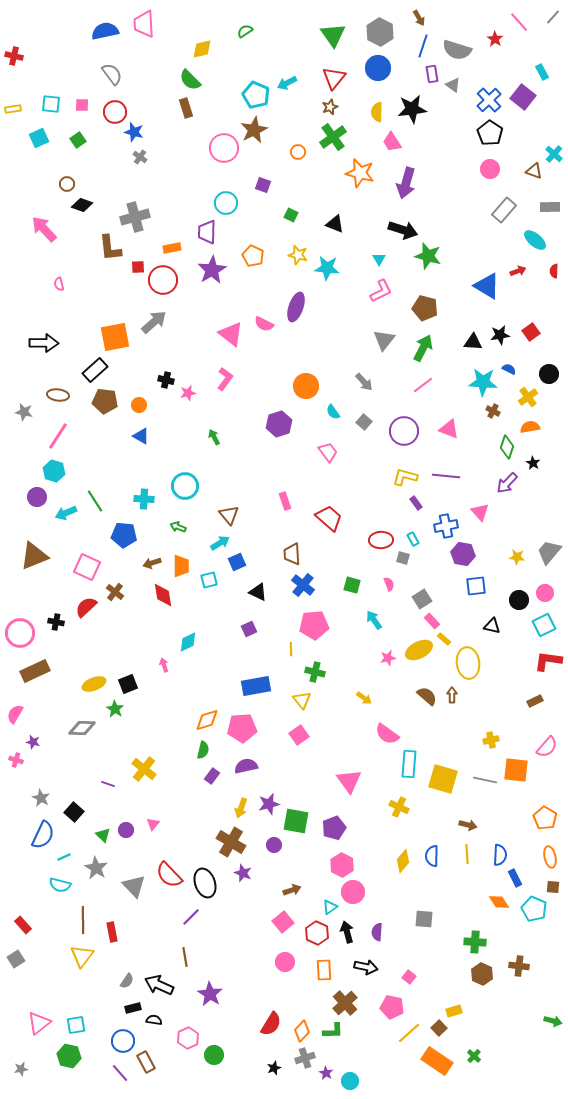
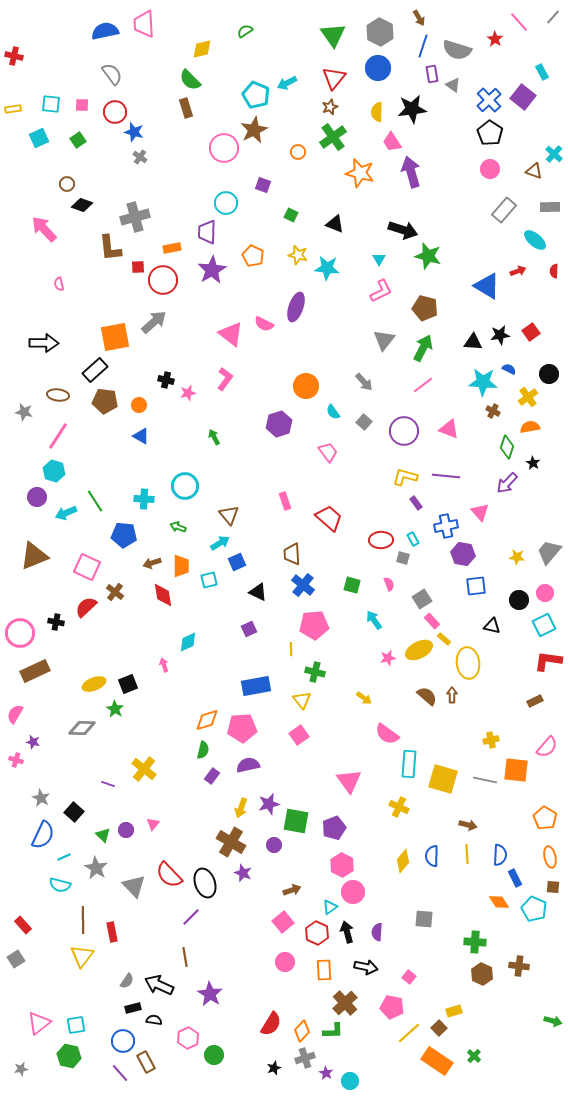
purple arrow at (406, 183): moved 5 px right, 11 px up; rotated 148 degrees clockwise
purple semicircle at (246, 766): moved 2 px right, 1 px up
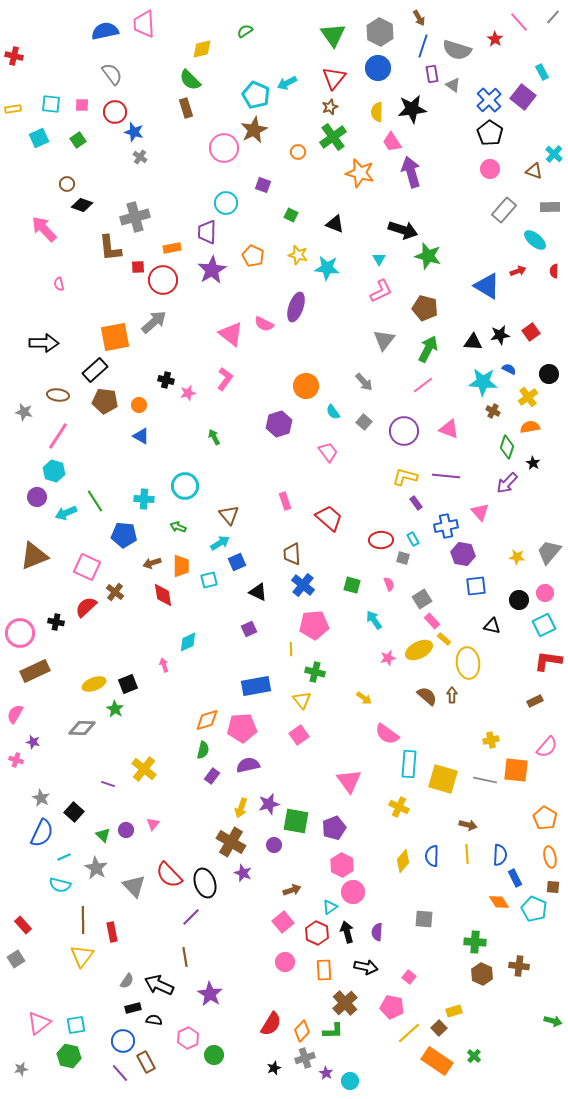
green arrow at (423, 348): moved 5 px right, 1 px down
blue semicircle at (43, 835): moved 1 px left, 2 px up
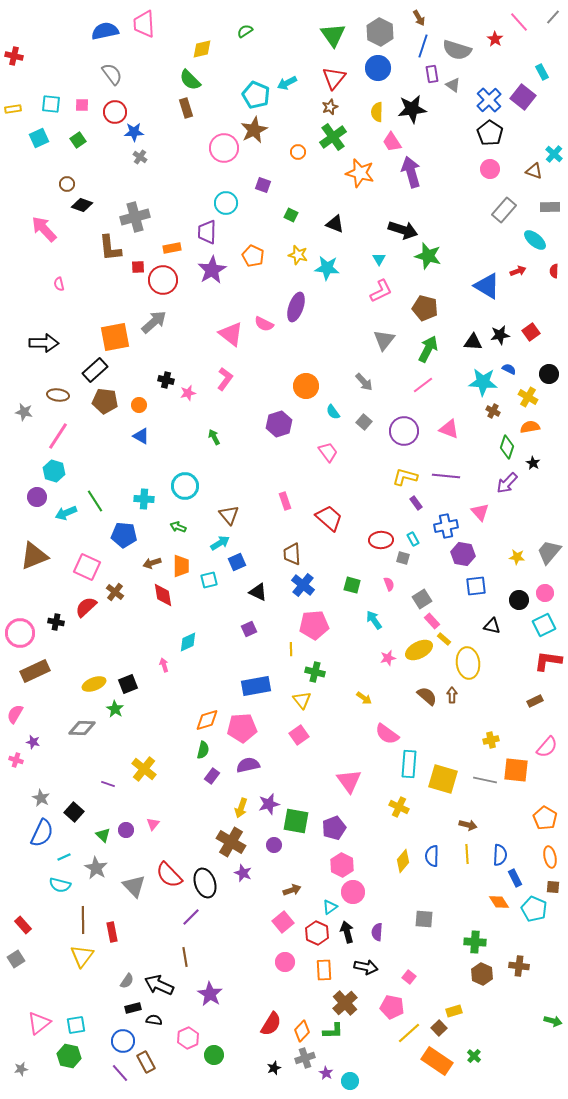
blue star at (134, 132): rotated 18 degrees counterclockwise
yellow cross at (528, 397): rotated 24 degrees counterclockwise
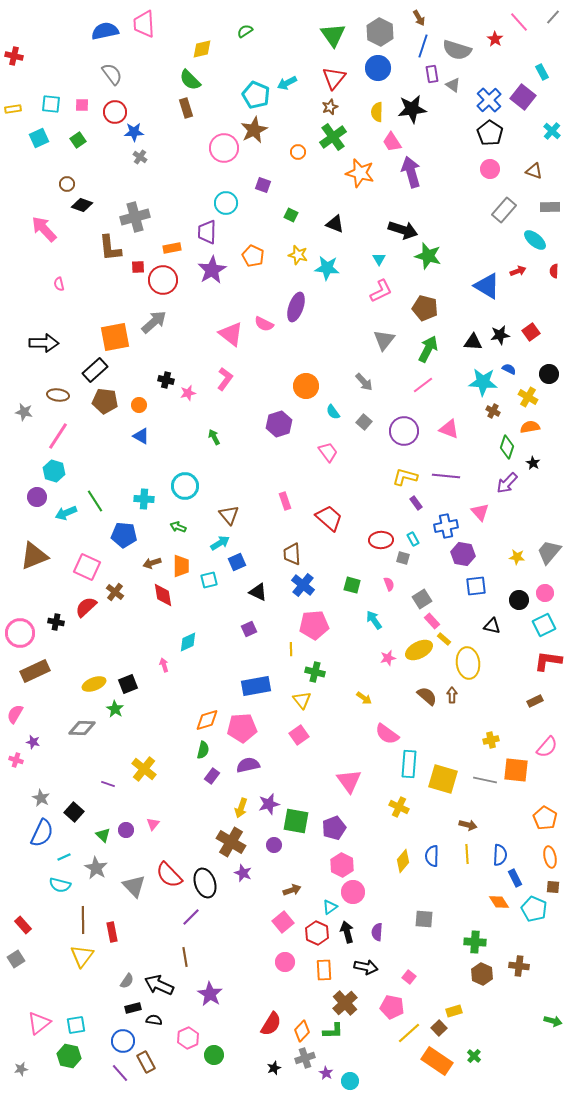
cyan cross at (554, 154): moved 2 px left, 23 px up
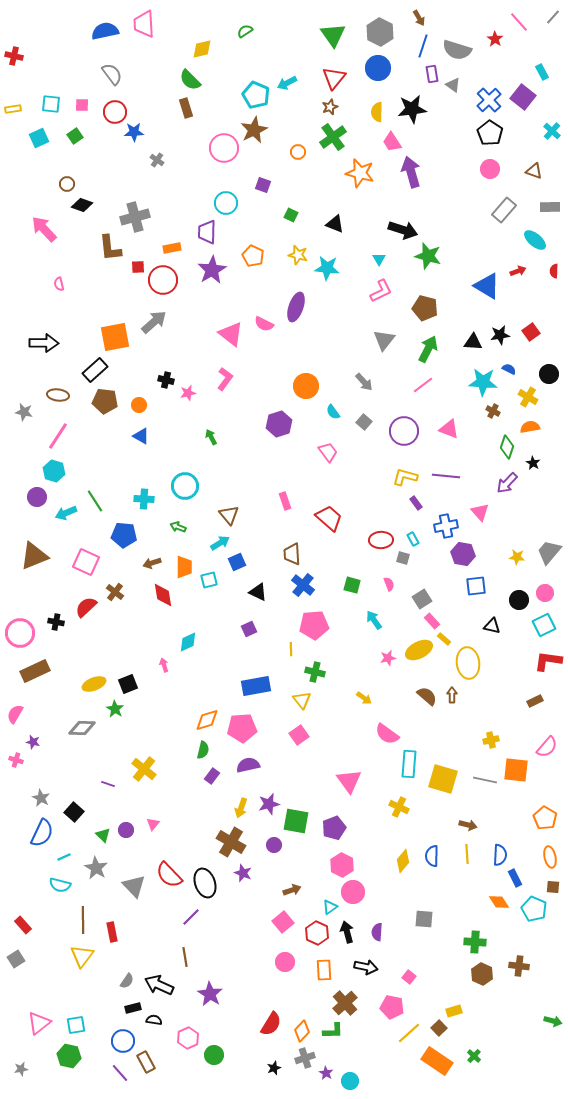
green square at (78, 140): moved 3 px left, 4 px up
gray cross at (140, 157): moved 17 px right, 3 px down
green arrow at (214, 437): moved 3 px left
orange trapezoid at (181, 566): moved 3 px right, 1 px down
pink square at (87, 567): moved 1 px left, 5 px up
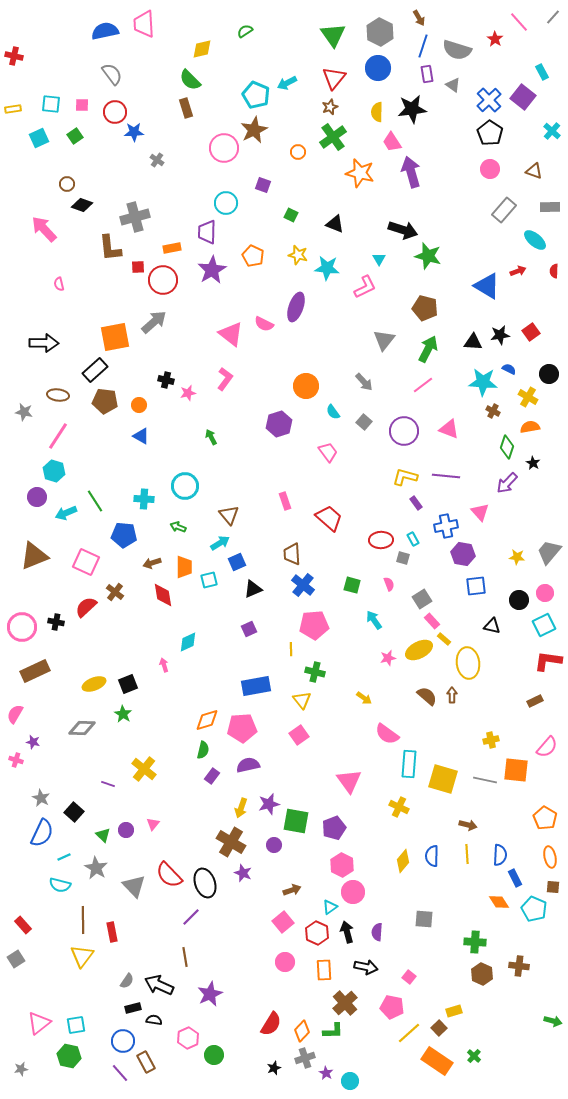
purple rectangle at (432, 74): moved 5 px left
pink L-shape at (381, 291): moved 16 px left, 4 px up
black triangle at (258, 592): moved 5 px left, 3 px up; rotated 48 degrees counterclockwise
pink circle at (20, 633): moved 2 px right, 6 px up
green star at (115, 709): moved 8 px right, 5 px down
purple star at (210, 994): rotated 15 degrees clockwise
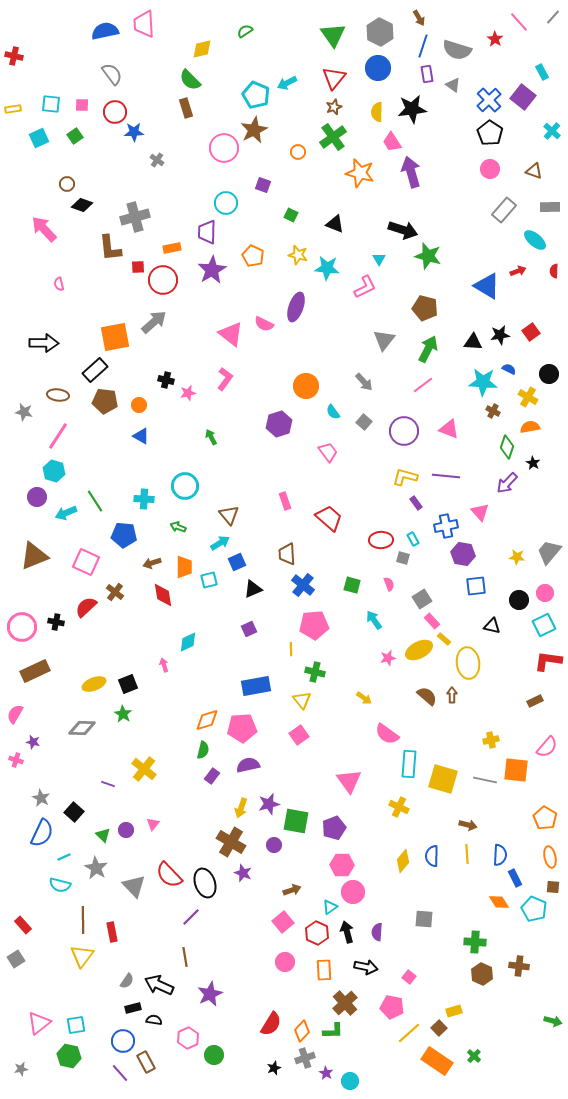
brown star at (330, 107): moved 4 px right
brown trapezoid at (292, 554): moved 5 px left
pink hexagon at (342, 865): rotated 25 degrees counterclockwise
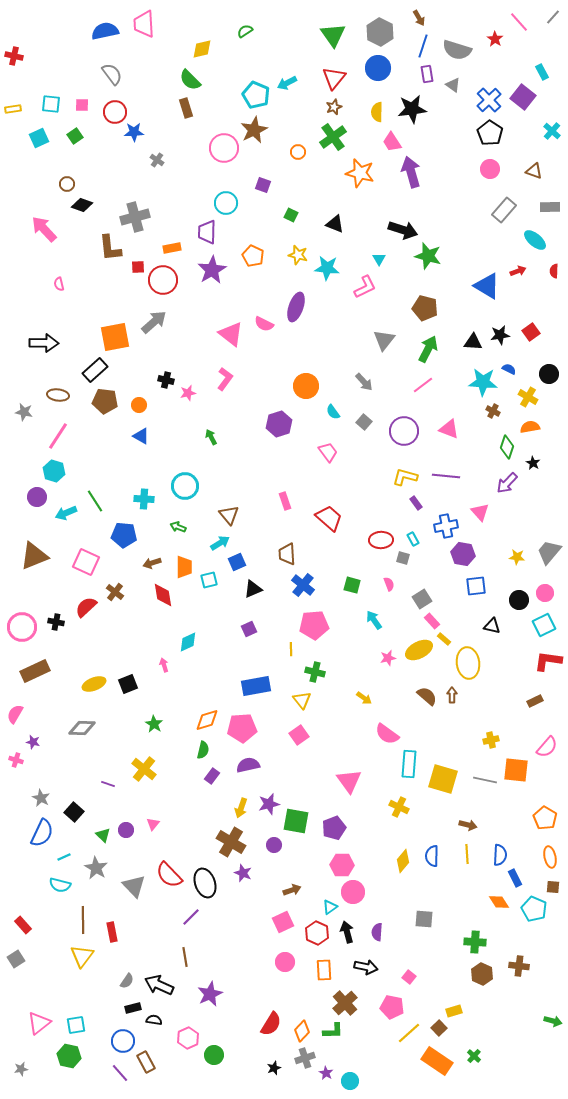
green star at (123, 714): moved 31 px right, 10 px down
pink square at (283, 922): rotated 15 degrees clockwise
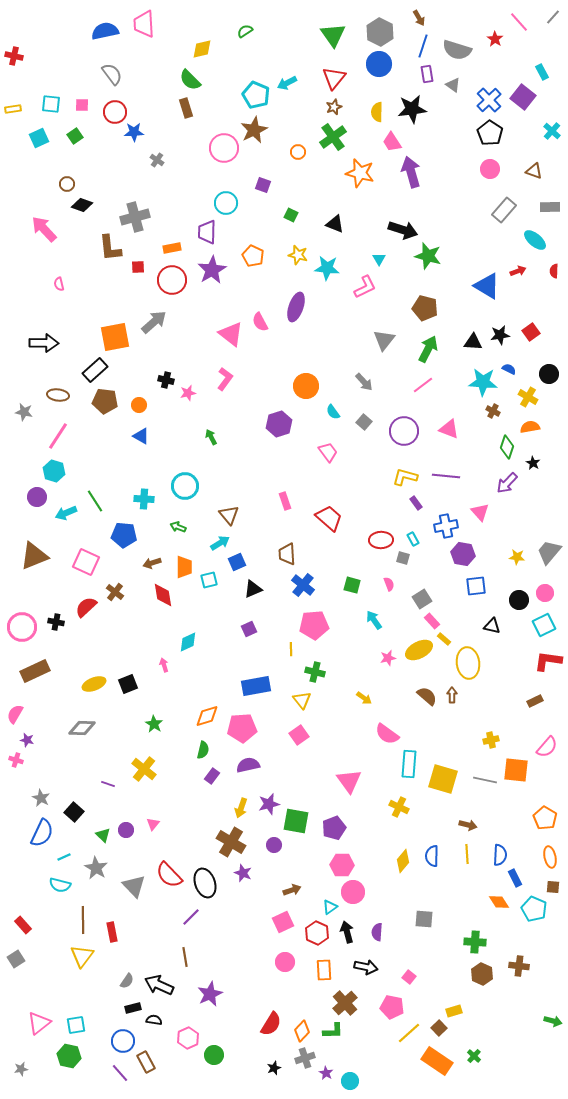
blue circle at (378, 68): moved 1 px right, 4 px up
red circle at (163, 280): moved 9 px right
pink semicircle at (264, 324): moved 4 px left, 2 px up; rotated 36 degrees clockwise
orange diamond at (207, 720): moved 4 px up
purple star at (33, 742): moved 6 px left, 2 px up
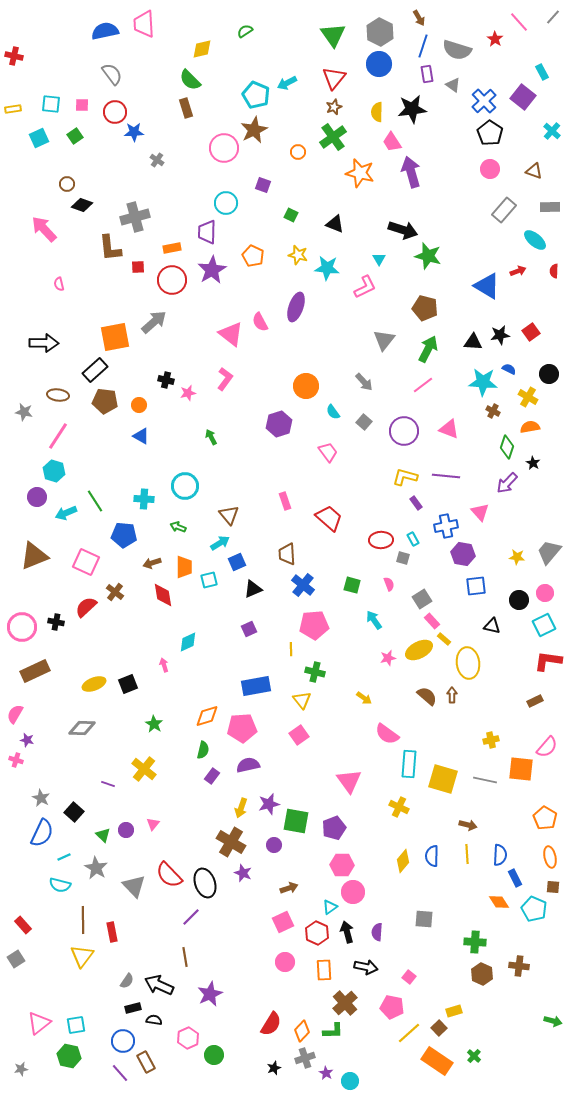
blue cross at (489, 100): moved 5 px left, 1 px down
orange square at (516, 770): moved 5 px right, 1 px up
brown arrow at (292, 890): moved 3 px left, 2 px up
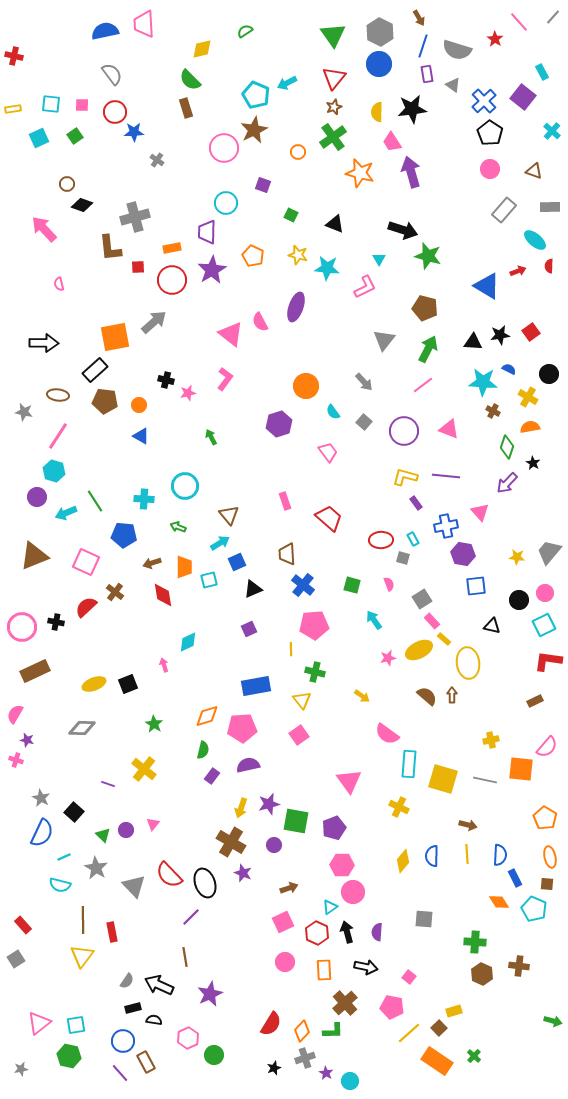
red semicircle at (554, 271): moved 5 px left, 5 px up
yellow arrow at (364, 698): moved 2 px left, 2 px up
brown square at (553, 887): moved 6 px left, 3 px up
